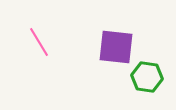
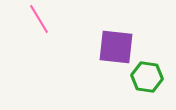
pink line: moved 23 px up
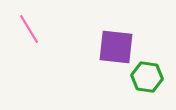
pink line: moved 10 px left, 10 px down
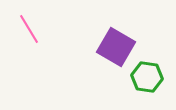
purple square: rotated 24 degrees clockwise
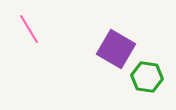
purple square: moved 2 px down
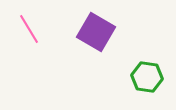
purple square: moved 20 px left, 17 px up
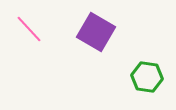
pink line: rotated 12 degrees counterclockwise
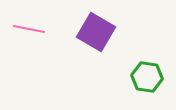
pink line: rotated 36 degrees counterclockwise
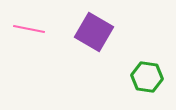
purple square: moved 2 px left
